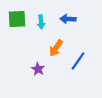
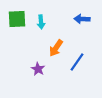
blue arrow: moved 14 px right
blue line: moved 1 px left, 1 px down
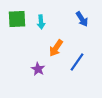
blue arrow: rotated 126 degrees counterclockwise
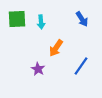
blue line: moved 4 px right, 4 px down
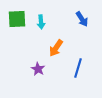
blue line: moved 3 px left, 2 px down; rotated 18 degrees counterclockwise
